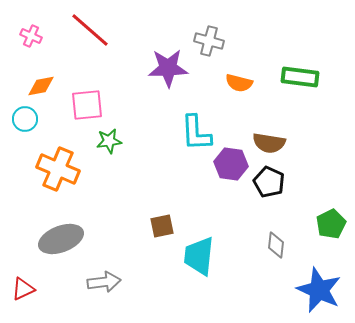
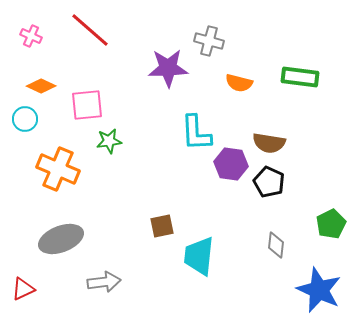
orange diamond: rotated 36 degrees clockwise
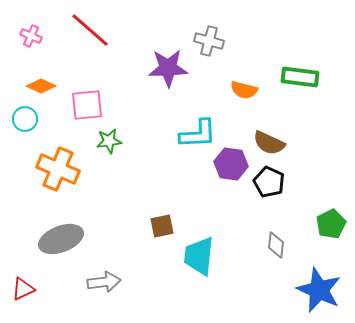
orange semicircle: moved 5 px right, 7 px down
cyan L-shape: moved 2 px right, 1 px down; rotated 90 degrees counterclockwise
brown semicircle: rotated 16 degrees clockwise
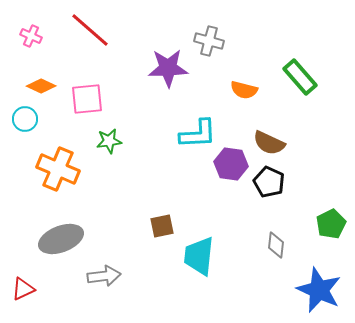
green rectangle: rotated 42 degrees clockwise
pink square: moved 6 px up
gray arrow: moved 6 px up
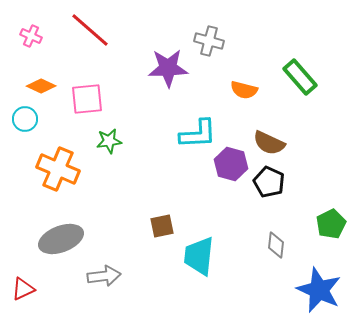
purple hexagon: rotated 8 degrees clockwise
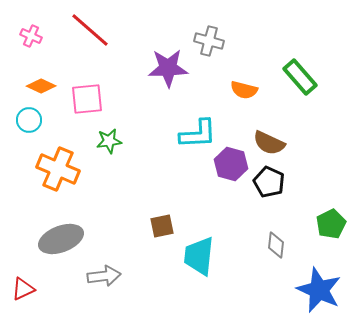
cyan circle: moved 4 px right, 1 px down
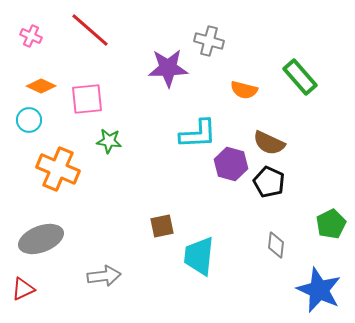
green star: rotated 15 degrees clockwise
gray ellipse: moved 20 px left
